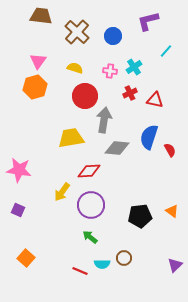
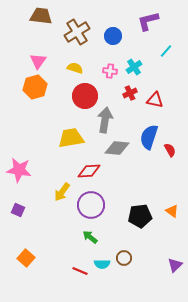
brown cross: rotated 15 degrees clockwise
gray arrow: moved 1 px right
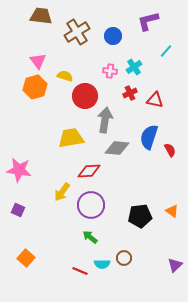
pink triangle: rotated 12 degrees counterclockwise
yellow semicircle: moved 10 px left, 8 px down
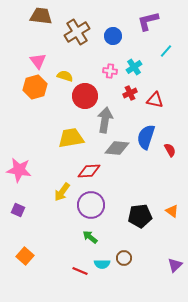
blue semicircle: moved 3 px left
orange square: moved 1 px left, 2 px up
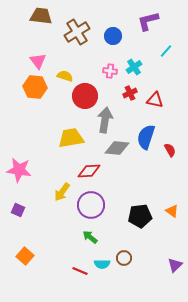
orange hexagon: rotated 20 degrees clockwise
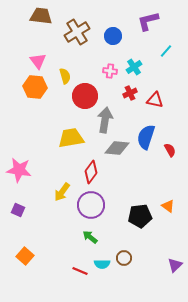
yellow semicircle: rotated 56 degrees clockwise
red diamond: moved 2 px right, 1 px down; rotated 50 degrees counterclockwise
orange triangle: moved 4 px left, 5 px up
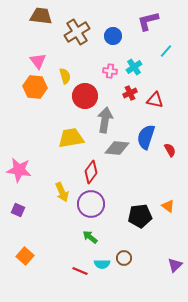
yellow arrow: rotated 60 degrees counterclockwise
purple circle: moved 1 px up
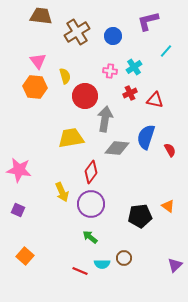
gray arrow: moved 1 px up
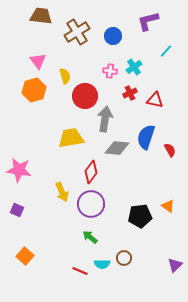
orange hexagon: moved 1 px left, 3 px down; rotated 20 degrees counterclockwise
purple square: moved 1 px left
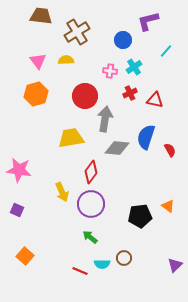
blue circle: moved 10 px right, 4 px down
yellow semicircle: moved 1 px right, 16 px up; rotated 77 degrees counterclockwise
orange hexagon: moved 2 px right, 4 px down
